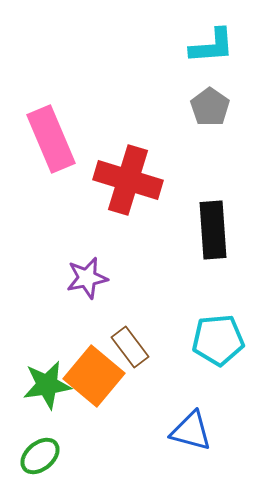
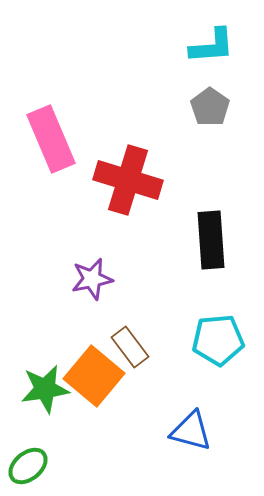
black rectangle: moved 2 px left, 10 px down
purple star: moved 5 px right, 1 px down
green star: moved 2 px left, 4 px down
green ellipse: moved 12 px left, 10 px down
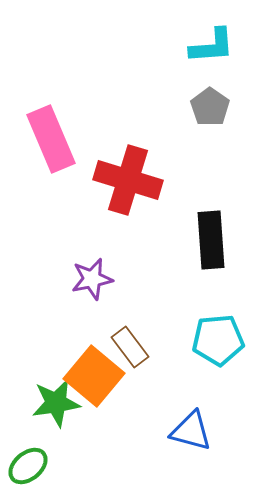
green star: moved 11 px right, 14 px down
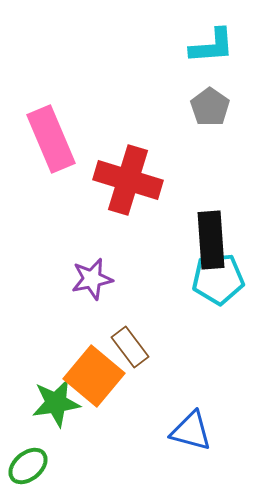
cyan pentagon: moved 61 px up
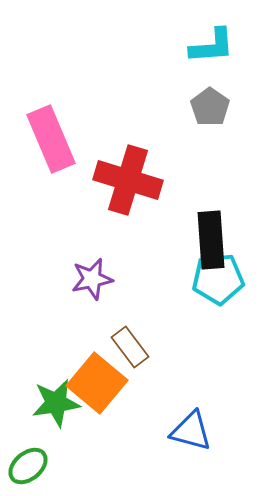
orange square: moved 3 px right, 7 px down
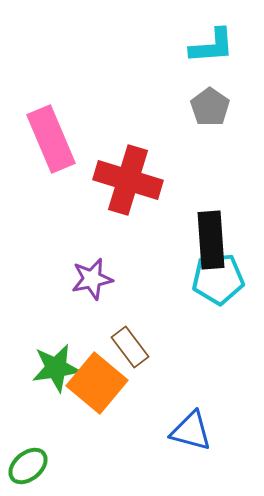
green star: moved 35 px up
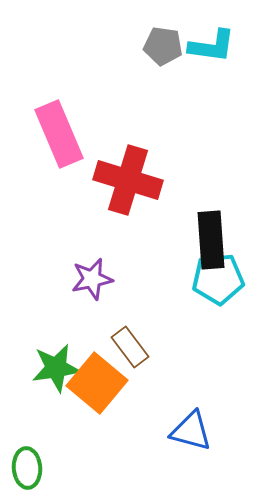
cyan L-shape: rotated 12 degrees clockwise
gray pentagon: moved 47 px left, 61 px up; rotated 27 degrees counterclockwise
pink rectangle: moved 8 px right, 5 px up
green ellipse: moved 1 px left, 2 px down; rotated 54 degrees counterclockwise
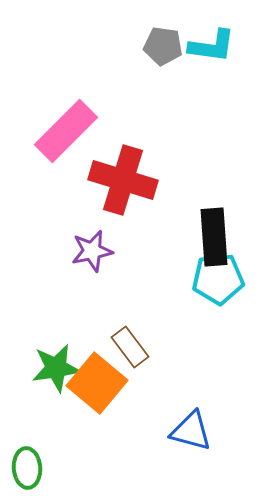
pink rectangle: moved 7 px right, 3 px up; rotated 68 degrees clockwise
red cross: moved 5 px left
black rectangle: moved 3 px right, 3 px up
purple star: moved 28 px up
